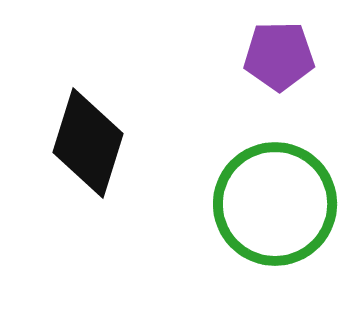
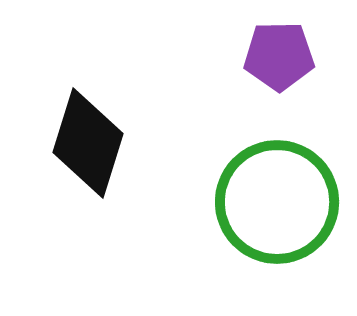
green circle: moved 2 px right, 2 px up
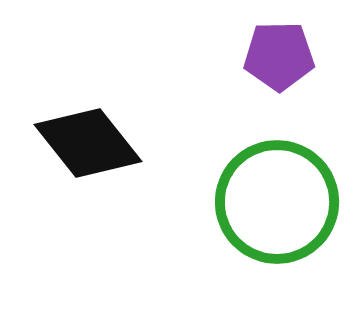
black diamond: rotated 56 degrees counterclockwise
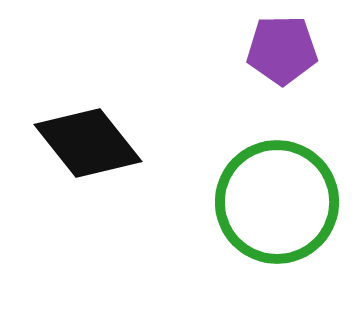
purple pentagon: moved 3 px right, 6 px up
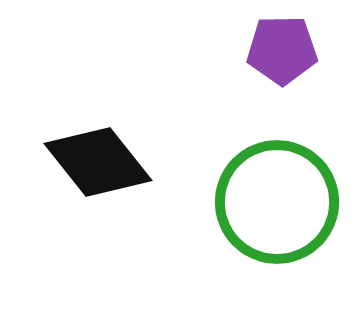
black diamond: moved 10 px right, 19 px down
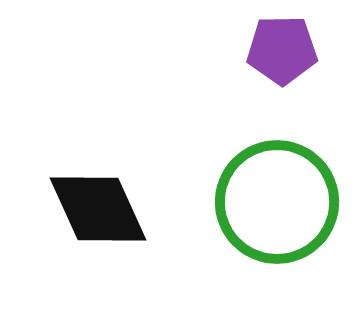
black diamond: moved 47 px down; rotated 14 degrees clockwise
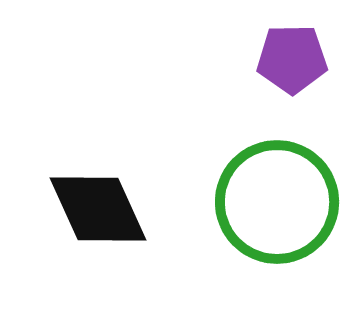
purple pentagon: moved 10 px right, 9 px down
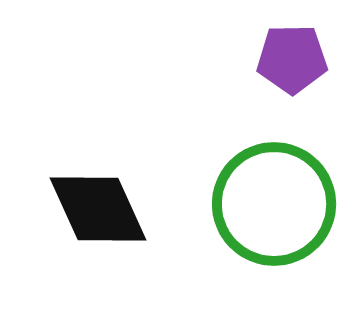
green circle: moved 3 px left, 2 px down
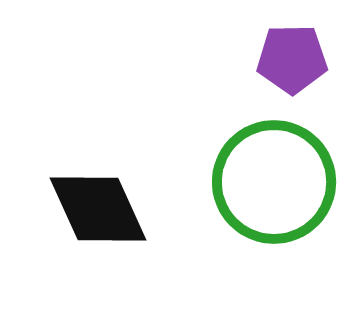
green circle: moved 22 px up
